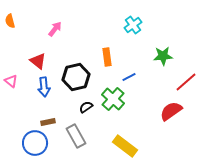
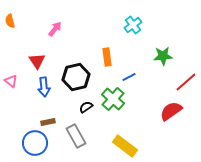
red triangle: moved 1 px left; rotated 18 degrees clockwise
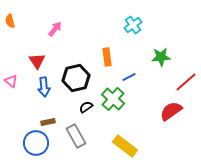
green star: moved 2 px left, 1 px down
black hexagon: moved 1 px down
blue circle: moved 1 px right
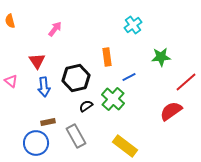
black semicircle: moved 1 px up
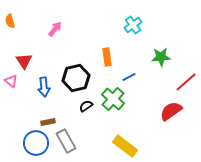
red triangle: moved 13 px left
gray rectangle: moved 10 px left, 5 px down
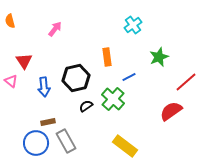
green star: moved 2 px left; rotated 18 degrees counterclockwise
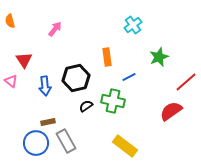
red triangle: moved 1 px up
blue arrow: moved 1 px right, 1 px up
green cross: moved 2 px down; rotated 30 degrees counterclockwise
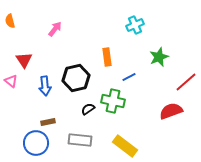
cyan cross: moved 2 px right; rotated 12 degrees clockwise
black semicircle: moved 2 px right, 3 px down
red semicircle: rotated 15 degrees clockwise
gray rectangle: moved 14 px right, 1 px up; rotated 55 degrees counterclockwise
